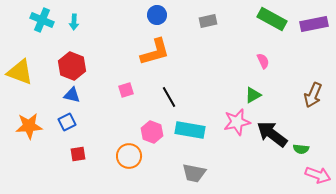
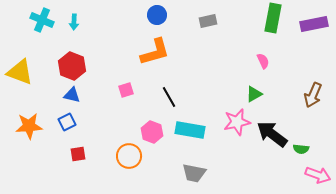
green rectangle: moved 1 px right, 1 px up; rotated 72 degrees clockwise
green triangle: moved 1 px right, 1 px up
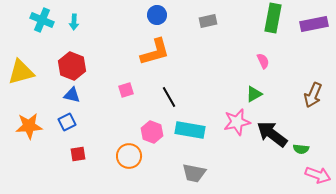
yellow triangle: moved 1 px right; rotated 36 degrees counterclockwise
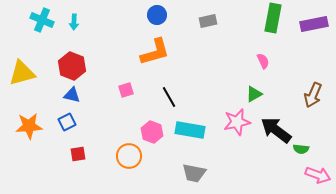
yellow triangle: moved 1 px right, 1 px down
black arrow: moved 4 px right, 4 px up
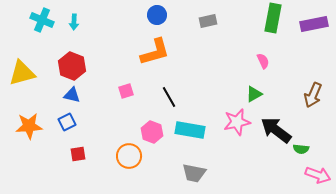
pink square: moved 1 px down
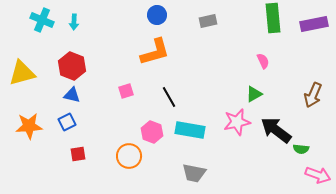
green rectangle: rotated 16 degrees counterclockwise
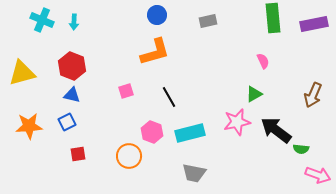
cyan rectangle: moved 3 px down; rotated 24 degrees counterclockwise
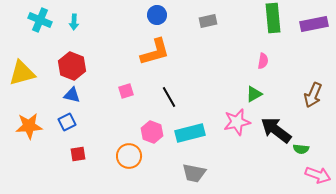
cyan cross: moved 2 px left
pink semicircle: rotated 35 degrees clockwise
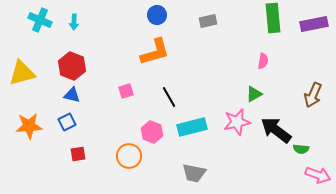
cyan rectangle: moved 2 px right, 6 px up
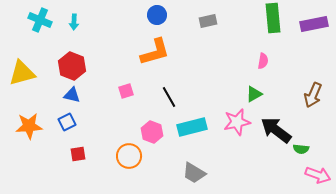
gray trapezoid: rotated 20 degrees clockwise
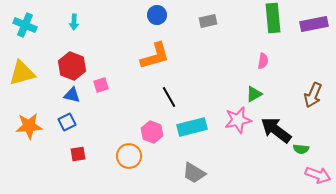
cyan cross: moved 15 px left, 5 px down
orange L-shape: moved 4 px down
pink square: moved 25 px left, 6 px up
pink star: moved 1 px right, 2 px up
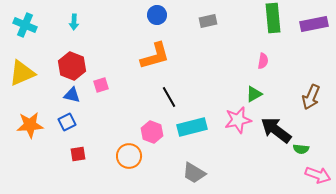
yellow triangle: rotated 8 degrees counterclockwise
brown arrow: moved 2 px left, 2 px down
orange star: moved 1 px right, 1 px up
